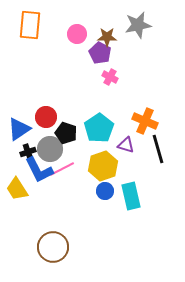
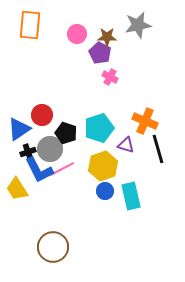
red circle: moved 4 px left, 2 px up
cyan pentagon: rotated 16 degrees clockwise
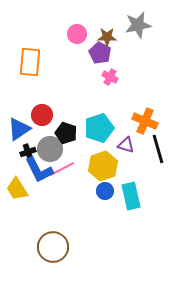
orange rectangle: moved 37 px down
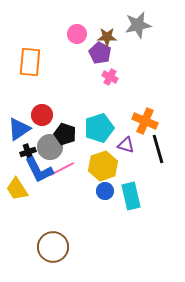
black pentagon: moved 1 px left, 1 px down
gray circle: moved 2 px up
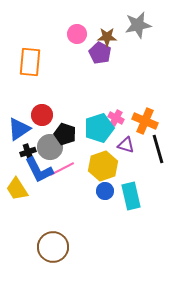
pink cross: moved 6 px right, 41 px down
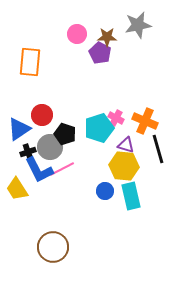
yellow hexagon: moved 21 px right; rotated 24 degrees clockwise
